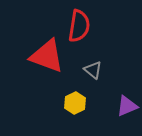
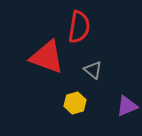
red semicircle: moved 1 px down
red triangle: moved 1 px down
yellow hexagon: rotated 10 degrees clockwise
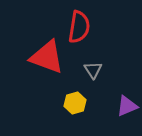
gray triangle: rotated 18 degrees clockwise
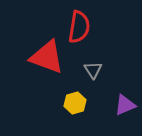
purple triangle: moved 2 px left, 1 px up
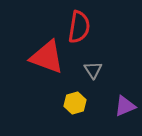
purple triangle: moved 1 px down
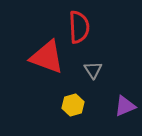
red semicircle: rotated 12 degrees counterclockwise
yellow hexagon: moved 2 px left, 2 px down
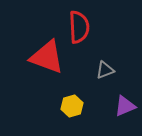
gray triangle: moved 12 px right; rotated 42 degrees clockwise
yellow hexagon: moved 1 px left, 1 px down
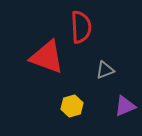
red semicircle: moved 2 px right
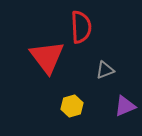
red triangle: rotated 33 degrees clockwise
